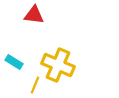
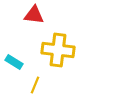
yellow cross: moved 15 px up; rotated 16 degrees counterclockwise
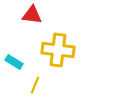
red triangle: moved 2 px left
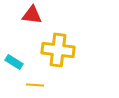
yellow line: rotated 72 degrees clockwise
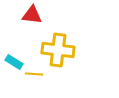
yellow line: moved 1 px left, 11 px up
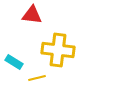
yellow line: moved 3 px right, 4 px down; rotated 18 degrees counterclockwise
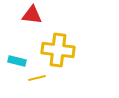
cyan rectangle: moved 3 px right, 1 px up; rotated 18 degrees counterclockwise
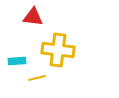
red triangle: moved 1 px right, 2 px down
cyan rectangle: rotated 18 degrees counterclockwise
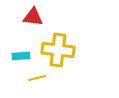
cyan rectangle: moved 4 px right, 5 px up
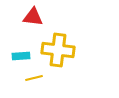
yellow line: moved 3 px left
